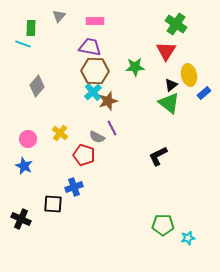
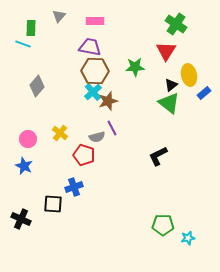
gray semicircle: rotated 42 degrees counterclockwise
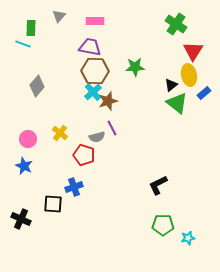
red triangle: moved 27 px right
green triangle: moved 8 px right
black L-shape: moved 29 px down
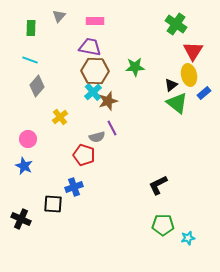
cyan line: moved 7 px right, 16 px down
yellow cross: moved 16 px up; rotated 14 degrees clockwise
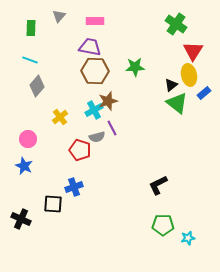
cyan cross: moved 1 px right, 18 px down; rotated 12 degrees clockwise
red pentagon: moved 4 px left, 5 px up
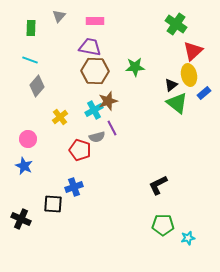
red triangle: rotated 15 degrees clockwise
